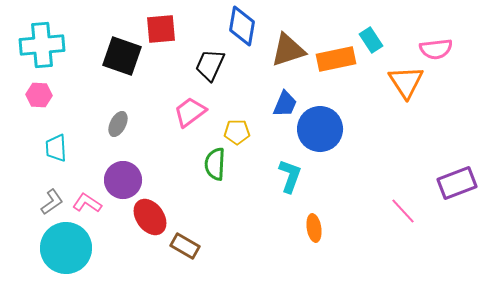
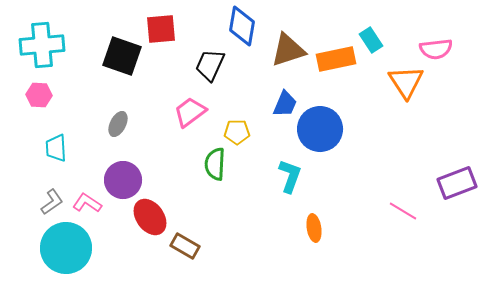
pink line: rotated 16 degrees counterclockwise
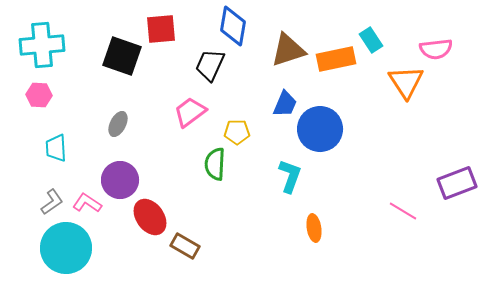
blue diamond: moved 9 px left
purple circle: moved 3 px left
